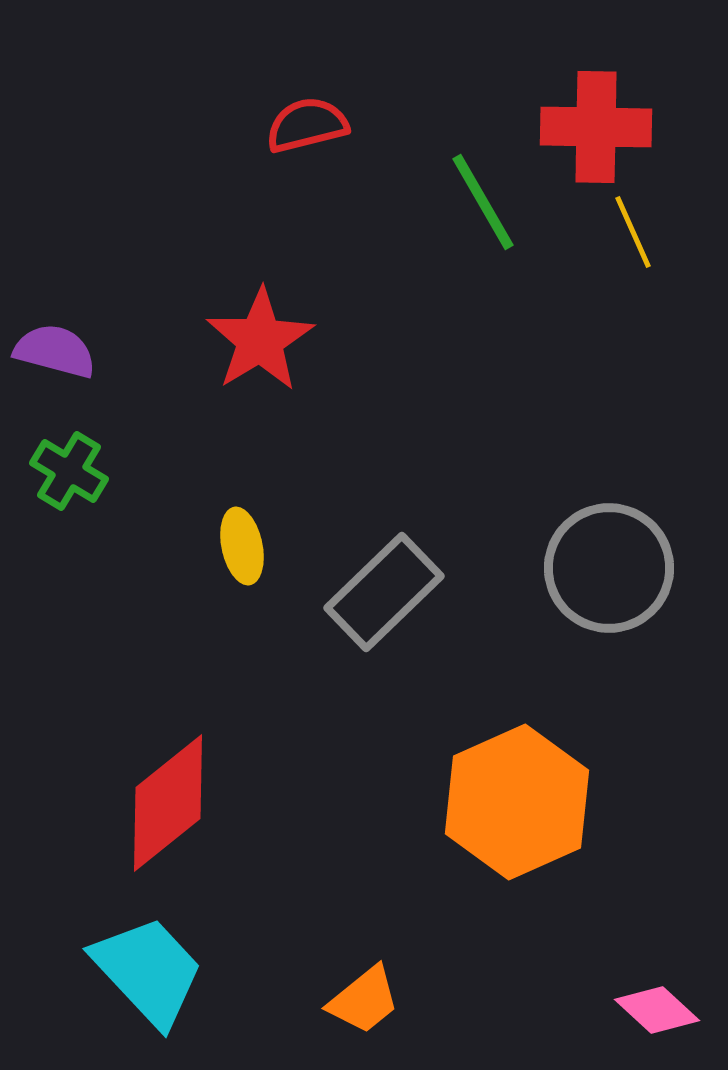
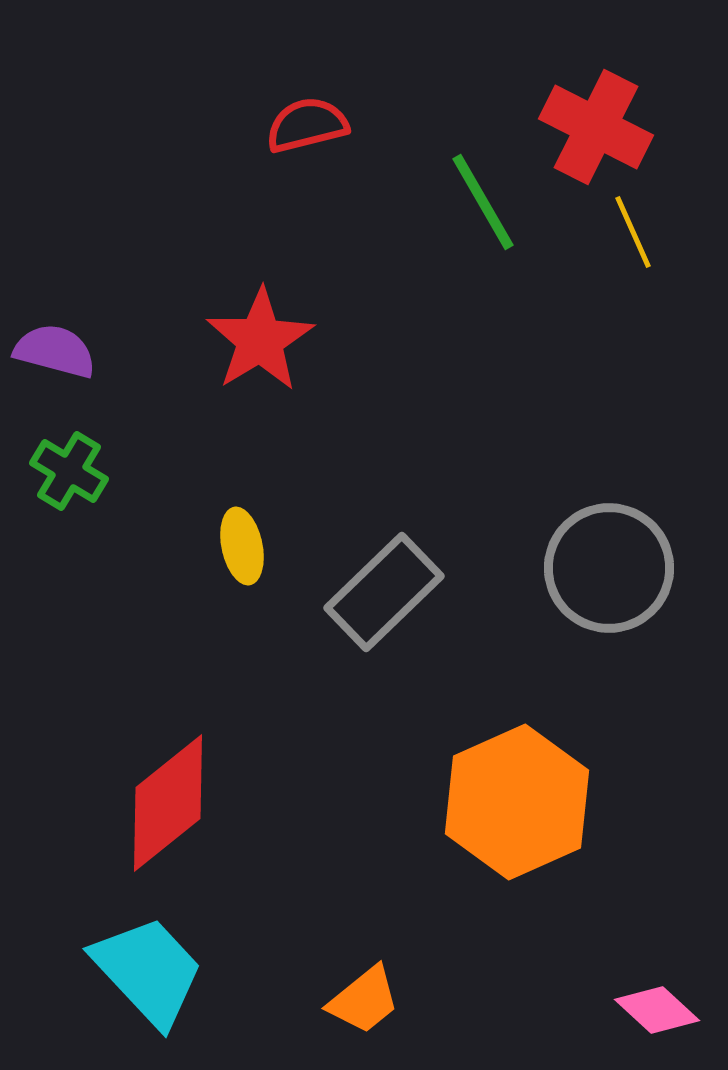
red cross: rotated 26 degrees clockwise
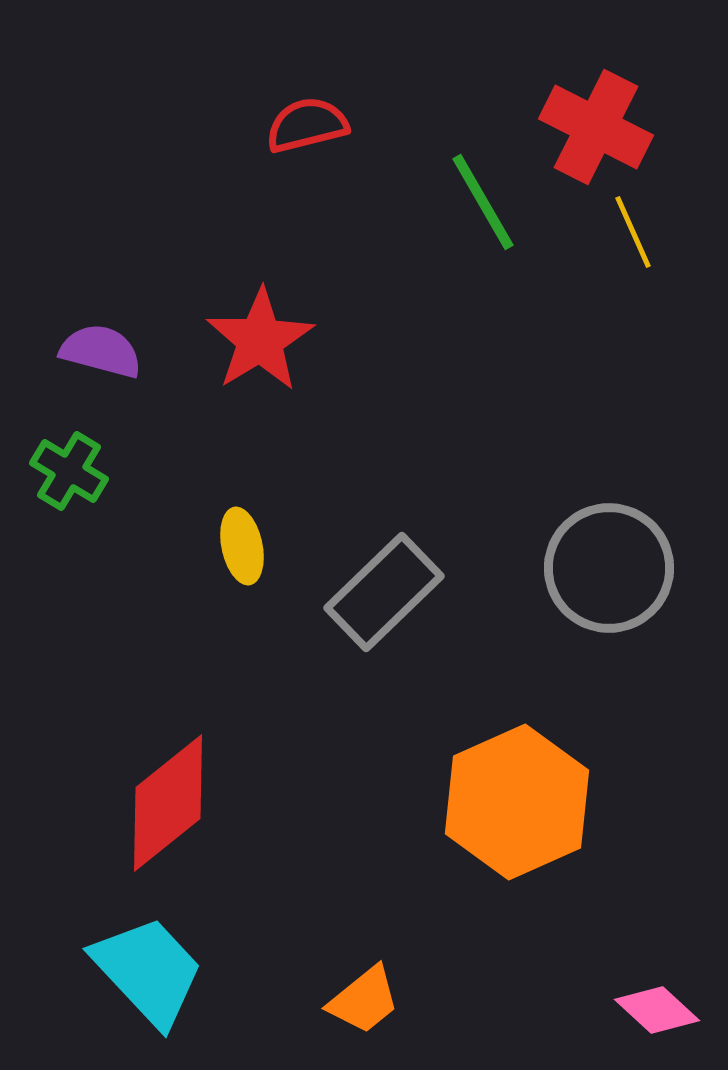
purple semicircle: moved 46 px right
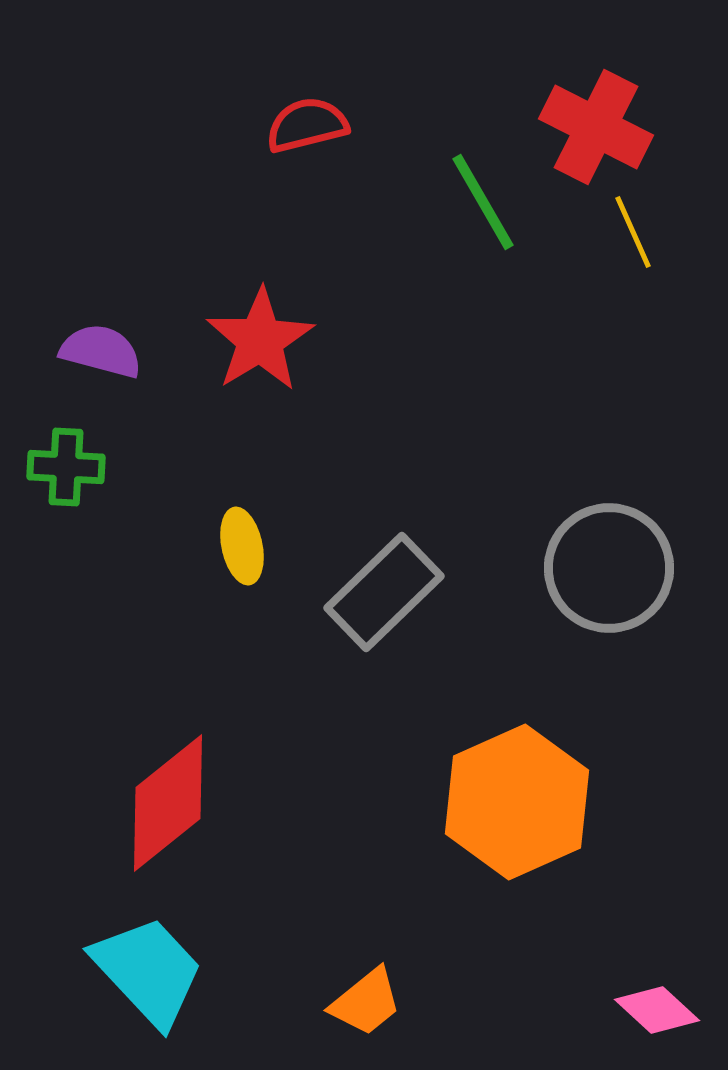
green cross: moved 3 px left, 4 px up; rotated 28 degrees counterclockwise
orange trapezoid: moved 2 px right, 2 px down
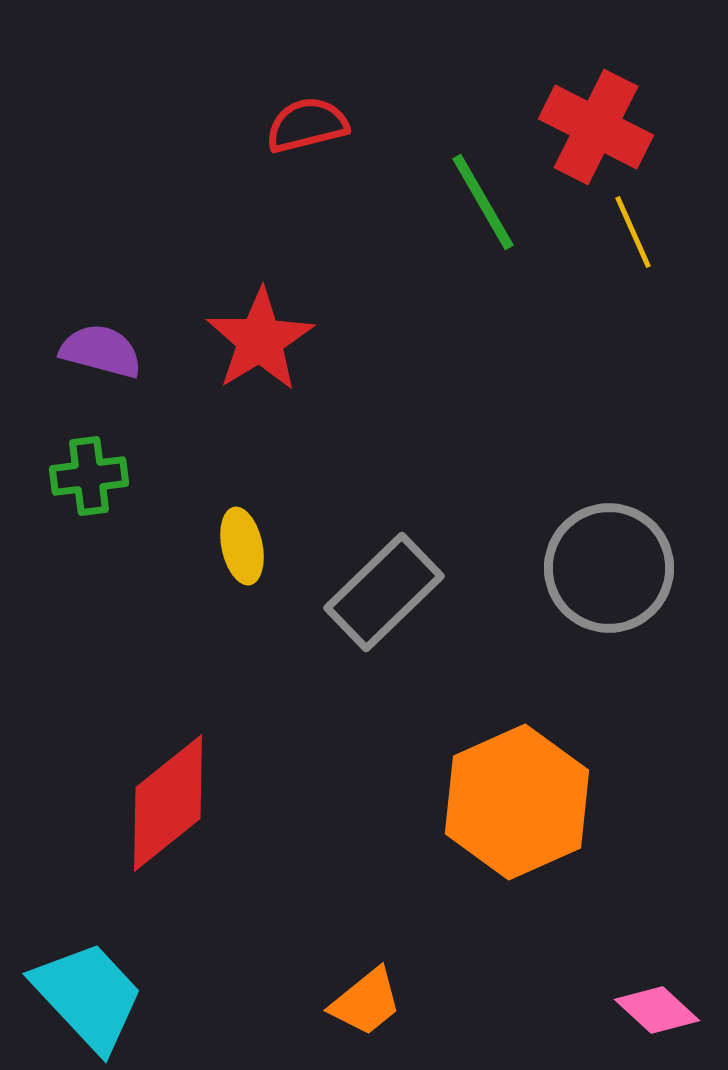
green cross: moved 23 px right, 9 px down; rotated 10 degrees counterclockwise
cyan trapezoid: moved 60 px left, 25 px down
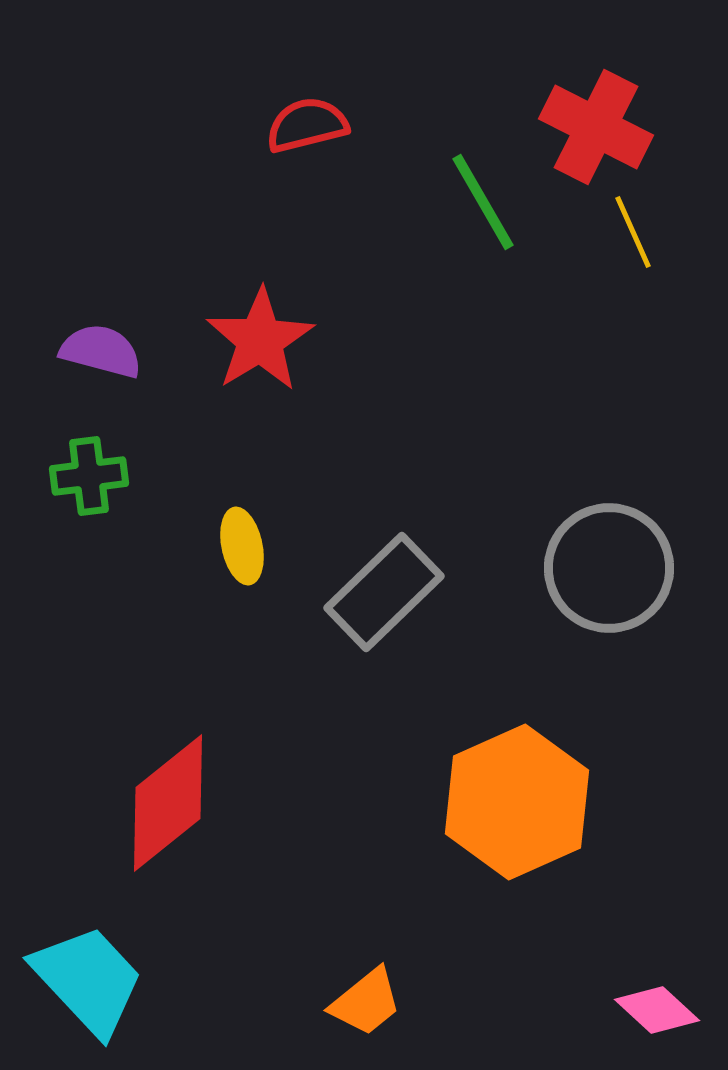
cyan trapezoid: moved 16 px up
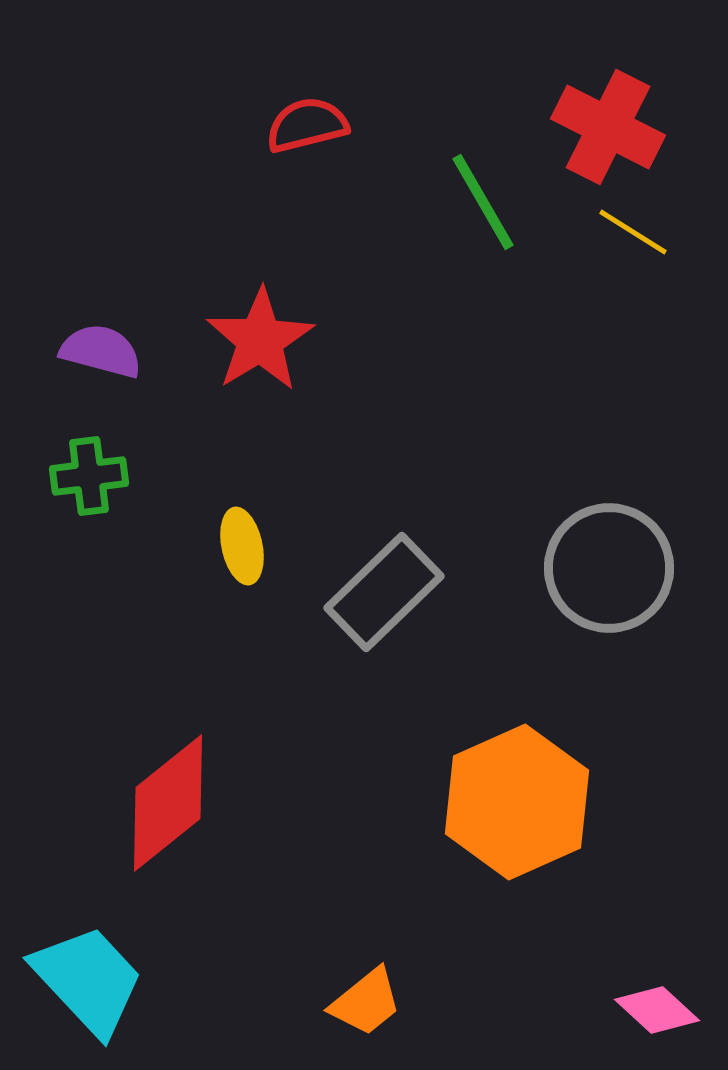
red cross: moved 12 px right
yellow line: rotated 34 degrees counterclockwise
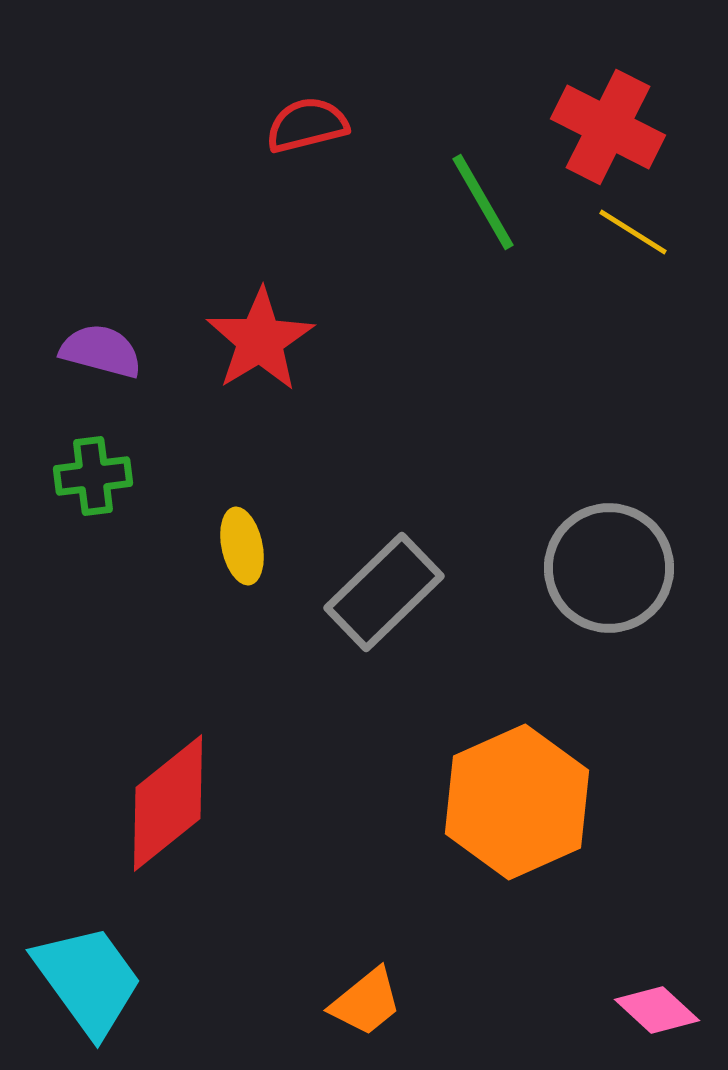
green cross: moved 4 px right
cyan trapezoid: rotated 7 degrees clockwise
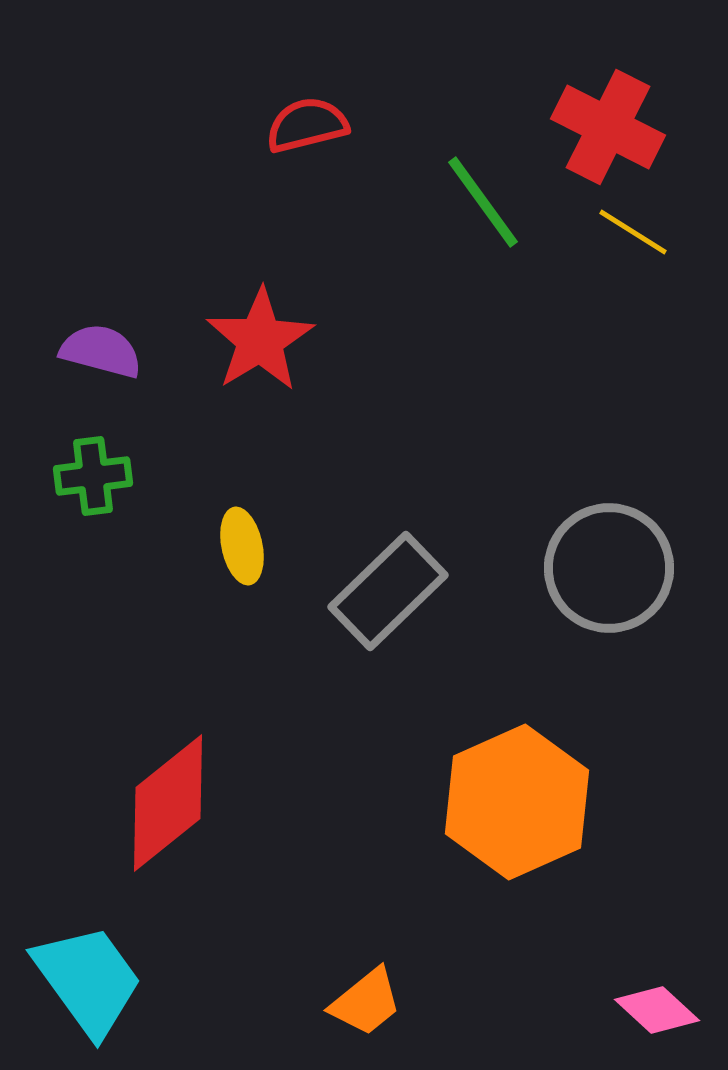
green line: rotated 6 degrees counterclockwise
gray rectangle: moved 4 px right, 1 px up
